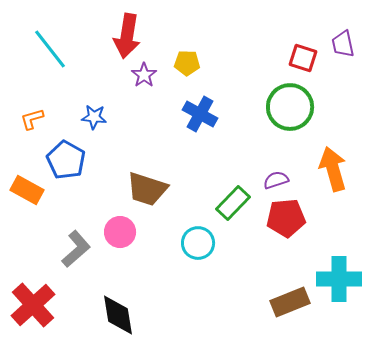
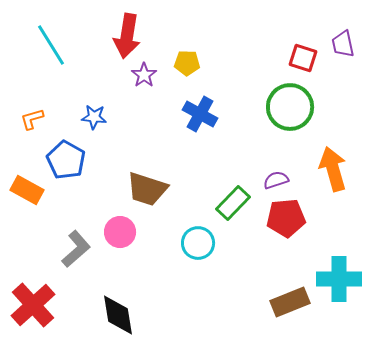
cyan line: moved 1 px right, 4 px up; rotated 6 degrees clockwise
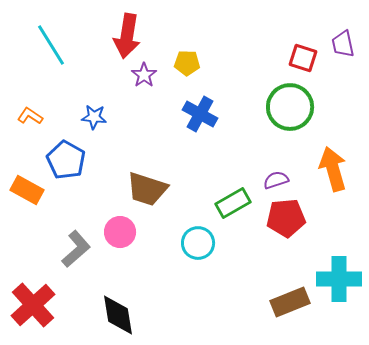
orange L-shape: moved 2 px left, 3 px up; rotated 50 degrees clockwise
green rectangle: rotated 16 degrees clockwise
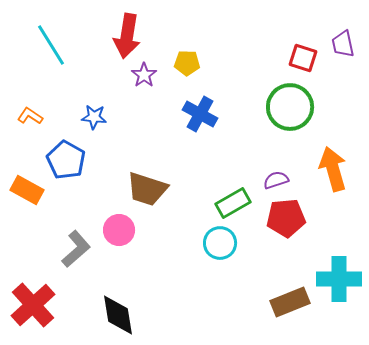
pink circle: moved 1 px left, 2 px up
cyan circle: moved 22 px right
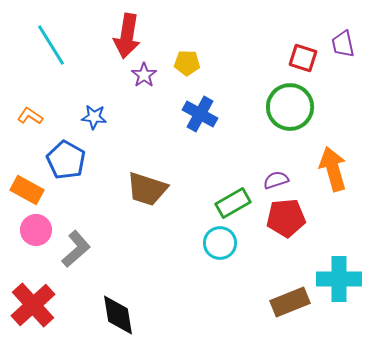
pink circle: moved 83 px left
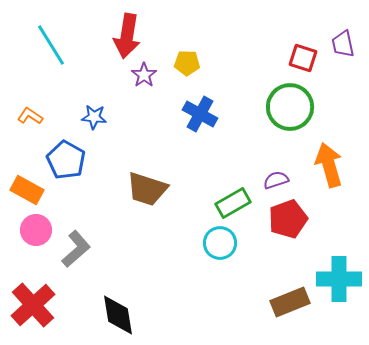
orange arrow: moved 4 px left, 4 px up
red pentagon: moved 2 px right, 1 px down; rotated 15 degrees counterclockwise
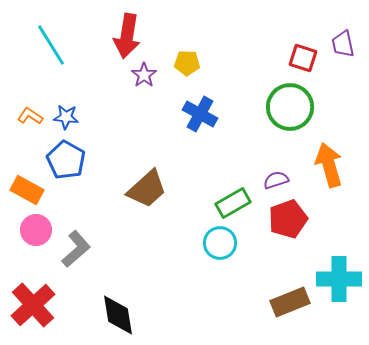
blue star: moved 28 px left
brown trapezoid: rotated 60 degrees counterclockwise
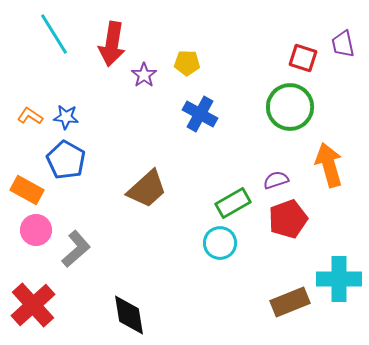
red arrow: moved 15 px left, 8 px down
cyan line: moved 3 px right, 11 px up
black diamond: moved 11 px right
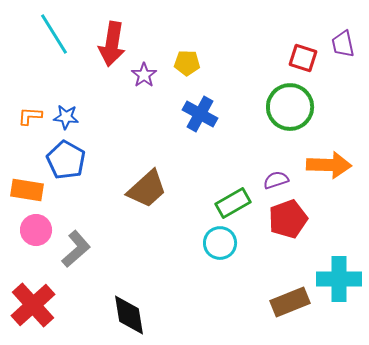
orange L-shape: rotated 30 degrees counterclockwise
orange arrow: rotated 108 degrees clockwise
orange rectangle: rotated 20 degrees counterclockwise
